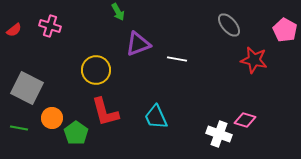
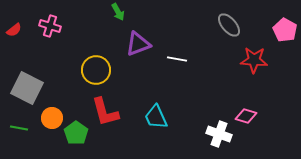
red star: rotated 8 degrees counterclockwise
pink diamond: moved 1 px right, 4 px up
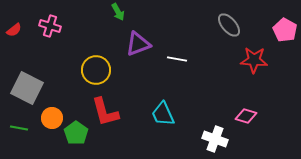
cyan trapezoid: moved 7 px right, 3 px up
white cross: moved 4 px left, 5 px down
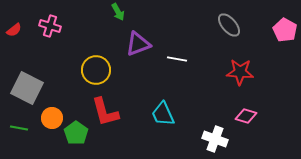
red star: moved 14 px left, 12 px down
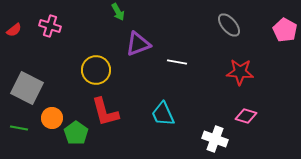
white line: moved 3 px down
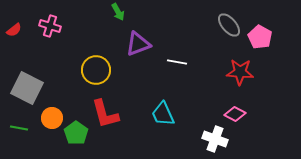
pink pentagon: moved 25 px left, 7 px down
red L-shape: moved 2 px down
pink diamond: moved 11 px left, 2 px up; rotated 10 degrees clockwise
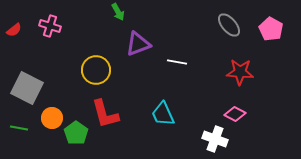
pink pentagon: moved 11 px right, 8 px up
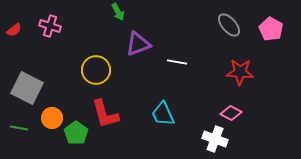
pink diamond: moved 4 px left, 1 px up
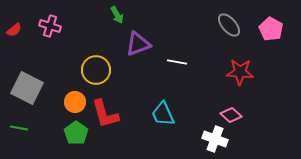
green arrow: moved 1 px left, 3 px down
pink diamond: moved 2 px down; rotated 15 degrees clockwise
orange circle: moved 23 px right, 16 px up
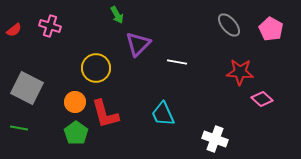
purple triangle: rotated 24 degrees counterclockwise
yellow circle: moved 2 px up
pink diamond: moved 31 px right, 16 px up
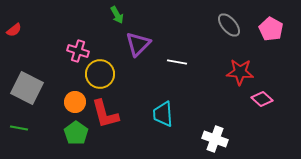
pink cross: moved 28 px right, 25 px down
yellow circle: moved 4 px right, 6 px down
cyan trapezoid: rotated 20 degrees clockwise
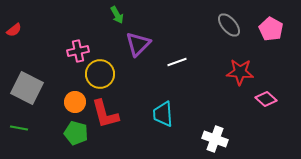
pink cross: rotated 30 degrees counterclockwise
white line: rotated 30 degrees counterclockwise
pink diamond: moved 4 px right
green pentagon: rotated 20 degrees counterclockwise
